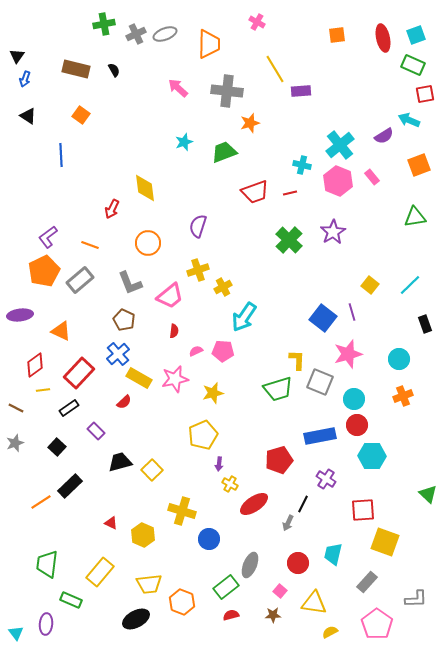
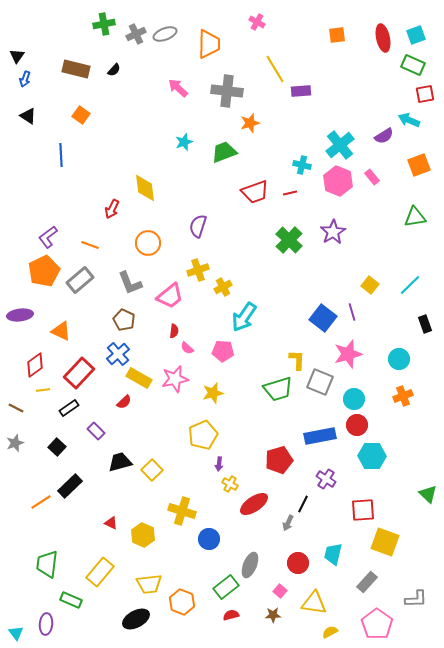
black semicircle at (114, 70): rotated 72 degrees clockwise
pink semicircle at (196, 351): moved 9 px left, 3 px up; rotated 112 degrees counterclockwise
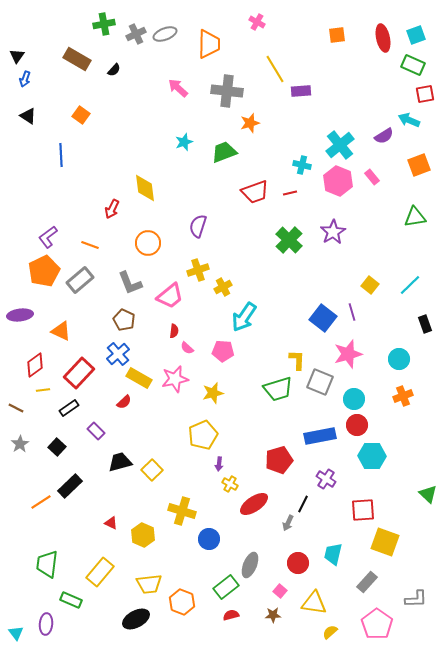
brown rectangle at (76, 69): moved 1 px right, 10 px up; rotated 16 degrees clockwise
gray star at (15, 443): moved 5 px right, 1 px down; rotated 12 degrees counterclockwise
yellow semicircle at (330, 632): rotated 14 degrees counterclockwise
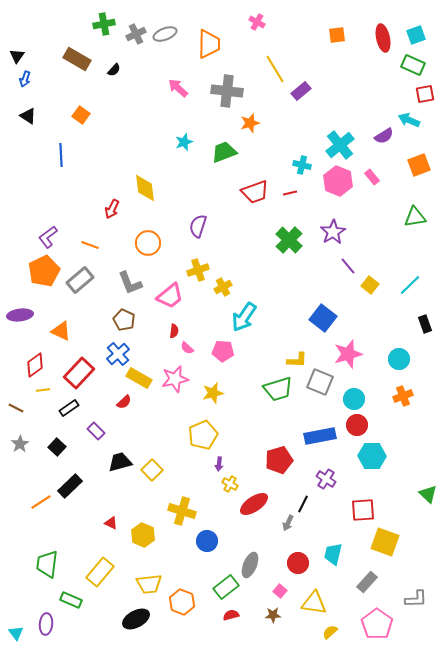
purple rectangle at (301, 91): rotated 36 degrees counterclockwise
purple line at (352, 312): moved 4 px left, 46 px up; rotated 24 degrees counterclockwise
yellow L-shape at (297, 360): rotated 90 degrees clockwise
blue circle at (209, 539): moved 2 px left, 2 px down
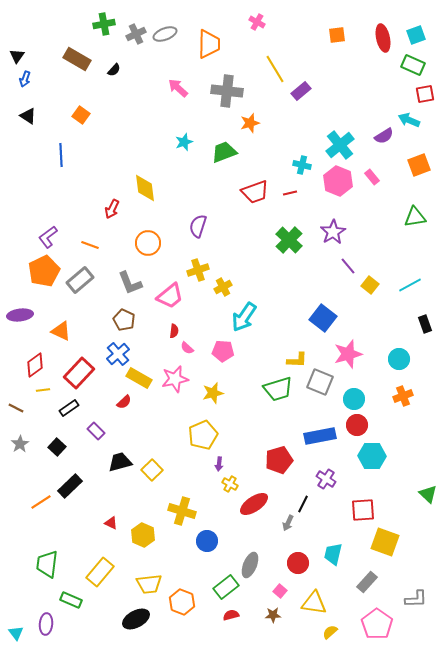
cyan line at (410, 285): rotated 15 degrees clockwise
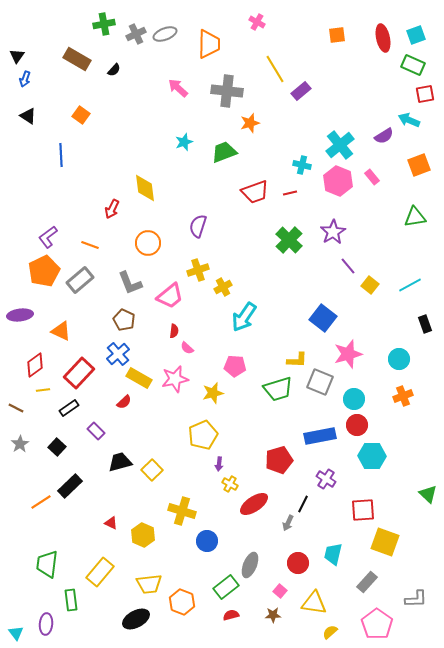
pink pentagon at (223, 351): moved 12 px right, 15 px down
green rectangle at (71, 600): rotated 60 degrees clockwise
